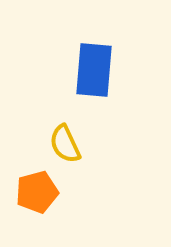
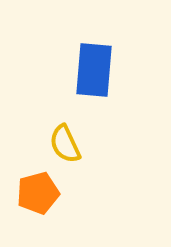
orange pentagon: moved 1 px right, 1 px down
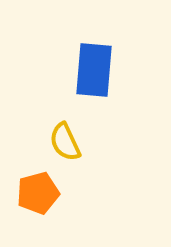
yellow semicircle: moved 2 px up
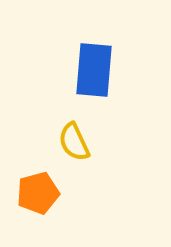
yellow semicircle: moved 9 px right
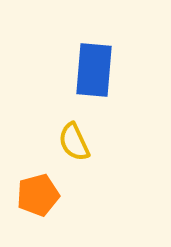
orange pentagon: moved 2 px down
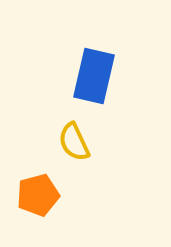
blue rectangle: moved 6 px down; rotated 8 degrees clockwise
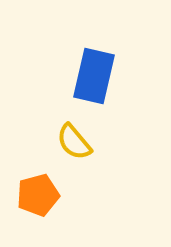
yellow semicircle: rotated 15 degrees counterclockwise
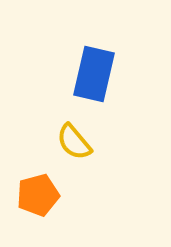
blue rectangle: moved 2 px up
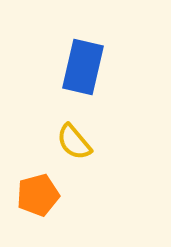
blue rectangle: moved 11 px left, 7 px up
